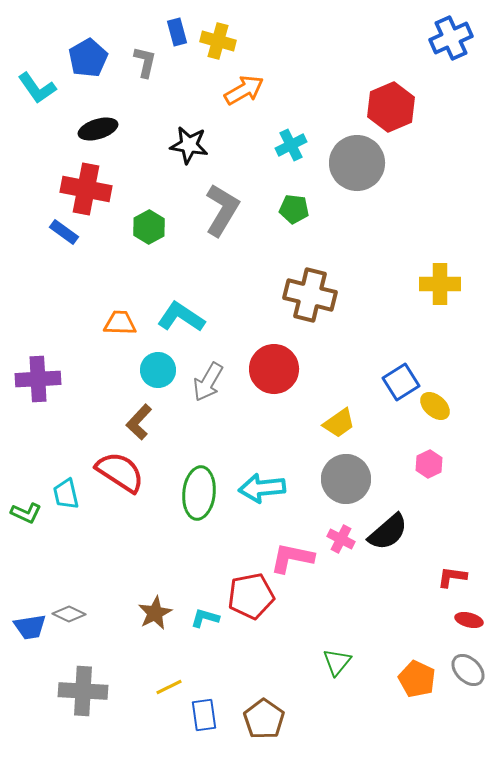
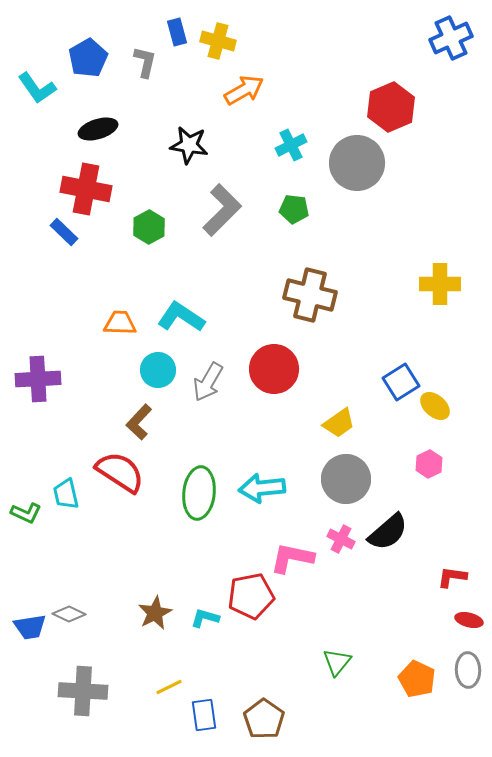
gray L-shape at (222, 210): rotated 14 degrees clockwise
blue rectangle at (64, 232): rotated 8 degrees clockwise
gray ellipse at (468, 670): rotated 44 degrees clockwise
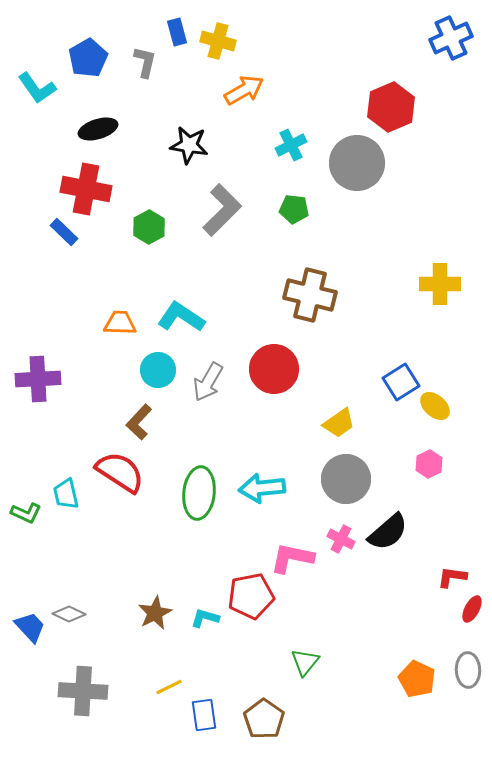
red ellipse at (469, 620): moved 3 px right, 11 px up; rotated 76 degrees counterclockwise
blue trapezoid at (30, 627): rotated 124 degrees counterclockwise
green triangle at (337, 662): moved 32 px left
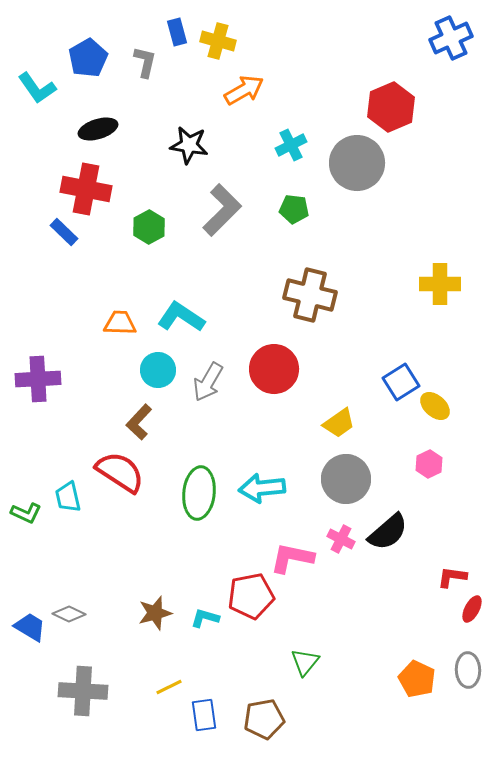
cyan trapezoid at (66, 494): moved 2 px right, 3 px down
brown star at (155, 613): rotated 12 degrees clockwise
blue trapezoid at (30, 627): rotated 16 degrees counterclockwise
brown pentagon at (264, 719): rotated 27 degrees clockwise
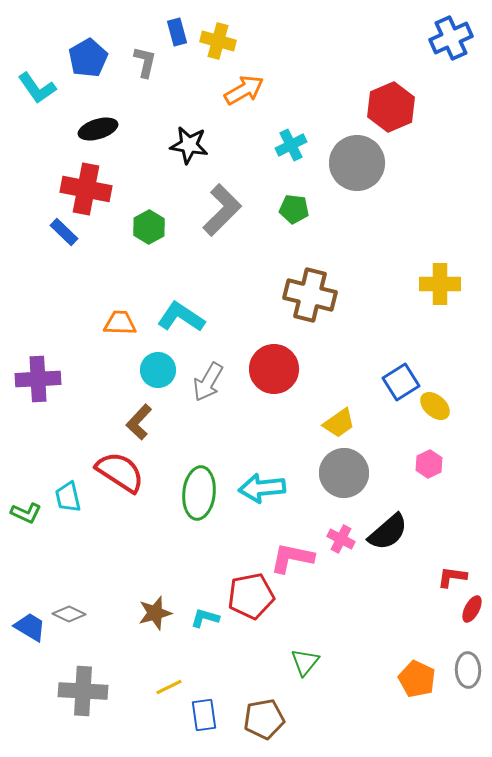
gray circle at (346, 479): moved 2 px left, 6 px up
